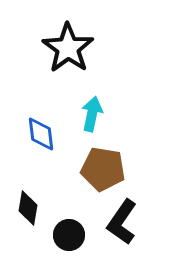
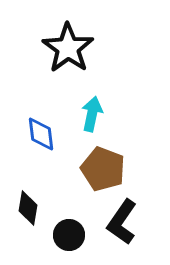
brown pentagon: rotated 12 degrees clockwise
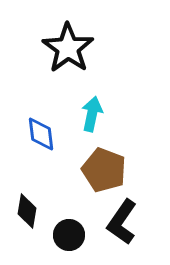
brown pentagon: moved 1 px right, 1 px down
black diamond: moved 1 px left, 3 px down
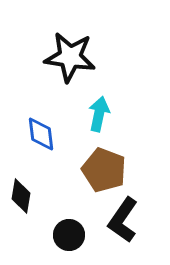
black star: moved 2 px right, 9 px down; rotated 27 degrees counterclockwise
cyan arrow: moved 7 px right
black diamond: moved 6 px left, 15 px up
black L-shape: moved 1 px right, 2 px up
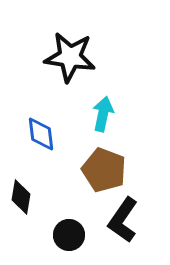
cyan arrow: moved 4 px right
black diamond: moved 1 px down
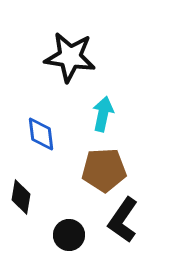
brown pentagon: rotated 24 degrees counterclockwise
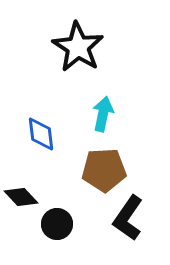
black star: moved 8 px right, 10 px up; rotated 24 degrees clockwise
black diamond: rotated 52 degrees counterclockwise
black L-shape: moved 5 px right, 2 px up
black circle: moved 12 px left, 11 px up
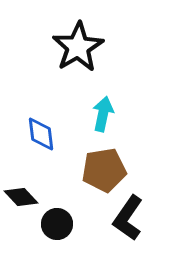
black star: rotated 9 degrees clockwise
brown pentagon: rotated 6 degrees counterclockwise
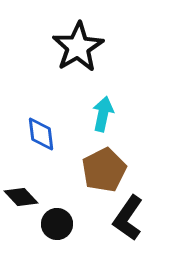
brown pentagon: rotated 18 degrees counterclockwise
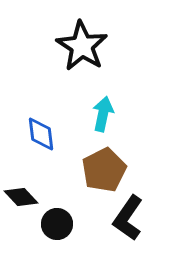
black star: moved 4 px right, 1 px up; rotated 9 degrees counterclockwise
